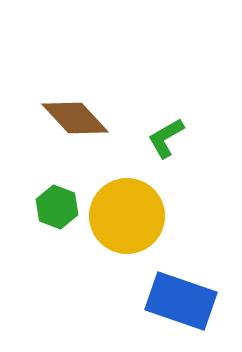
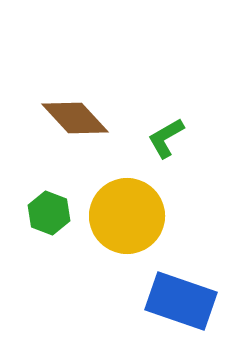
green hexagon: moved 8 px left, 6 px down
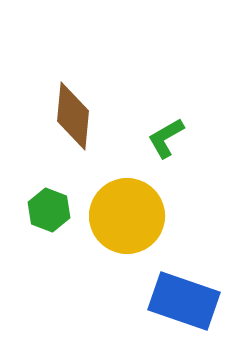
brown diamond: moved 2 px left, 2 px up; rotated 48 degrees clockwise
green hexagon: moved 3 px up
blue rectangle: moved 3 px right
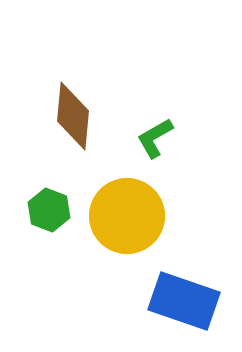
green L-shape: moved 11 px left
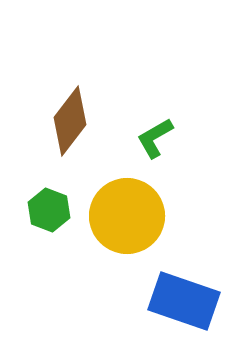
brown diamond: moved 3 px left, 5 px down; rotated 32 degrees clockwise
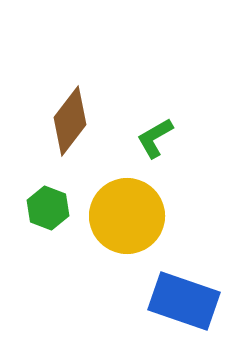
green hexagon: moved 1 px left, 2 px up
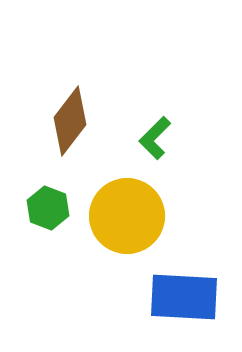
green L-shape: rotated 15 degrees counterclockwise
blue rectangle: moved 4 px up; rotated 16 degrees counterclockwise
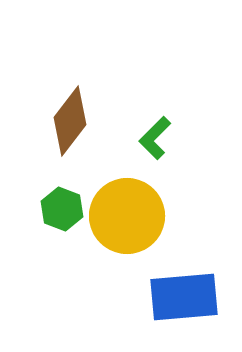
green hexagon: moved 14 px right, 1 px down
blue rectangle: rotated 8 degrees counterclockwise
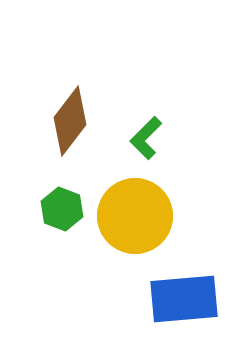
green L-shape: moved 9 px left
yellow circle: moved 8 px right
blue rectangle: moved 2 px down
